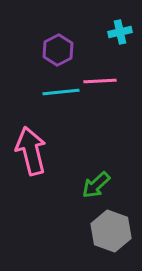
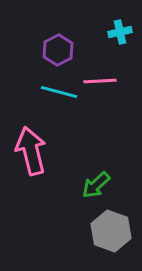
cyan line: moved 2 px left; rotated 21 degrees clockwise
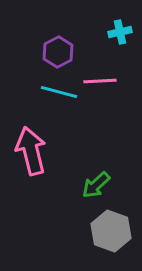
purple hexagon: moved 2 px down
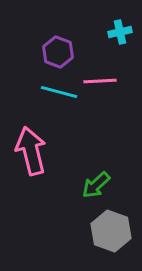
purple hexagon: rotated 12 degrees counterclockwise
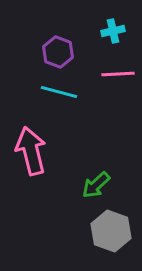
cyan cross: moved 7 px left, 1 px up
pink line: moved 18 px right, 7 px up
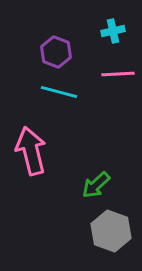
purple hexagon: moved 2 px left
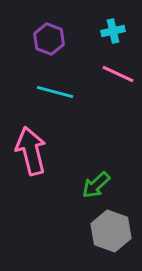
purple hexagon: moved 7 px left, 13 px up
pink line: rotated 28 degrees clockwise
cyan line: moved 4 px left
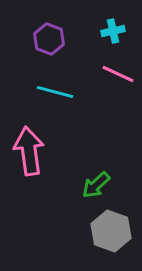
pink arrow: moved 2 px left; rotated 6 degrees clockwise
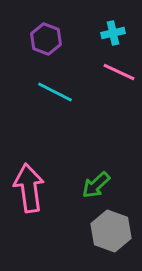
cyan cross: moved 2 px down
purple hexagon: moved 3 px left
pink line: moved 1 px right, 2 px up
cyan line: rotated 12 degrees clockwise
pink arrow: moved 37 px down
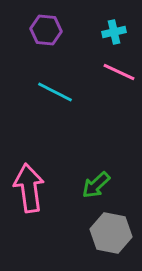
cyan cross: moved 1 px right, 1 px up
purple hexagon: moved 9 px up; rotated 16 degrees counterclockwise
gray hexagon: moved 2 px down; rotated 9 degrees counterclockwise
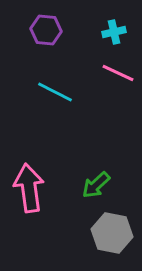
pink line: moved 1 px left, 1 px down
gray hexagon: moved 1 px right
